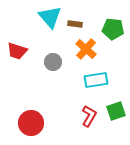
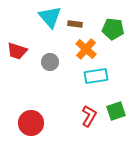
gray circle: moved 3 px left
cyan rectangle: moved 4 px up
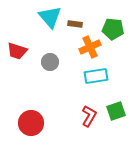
orange cross: moved 4 px right, 2 px up; rotated 25 degrees clockwise
